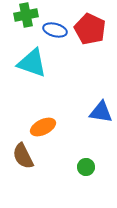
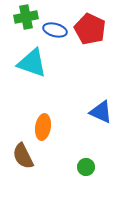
green cross: moved 2 px down
blue triangle: rotated 15 degrees clockwise
orange ellipse: rotated 55 degrees counterclockwise
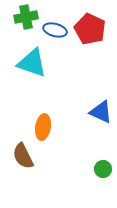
green circle: moved 17 px right, 2 px down
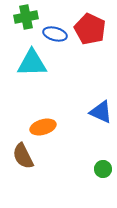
blue ellipse: moved 4 px down
cyan triangle: rotated 20 degrees counterclockwise
orange ellipse: rotated 65 degrees clockwise
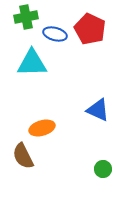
blue triangle: moved 3 px left, 2 px up
orange ellipse: moved 1 px left, 1 px down
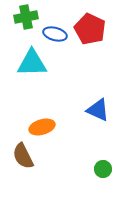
orange ellipse: moved 1 px up
